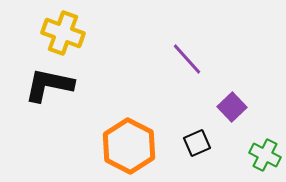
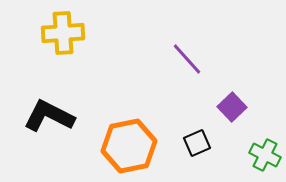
yellow cross: rotated 24 degrees counterclockwise
black L-shape: moved 31 px down; rotated 15 degrees clockwise
orange hexagon: rotated 22 degrees clockwise
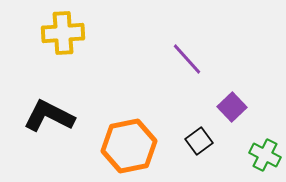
black square: moved 2 px right, 2 px up; rotated 12 degrees counterclockwise
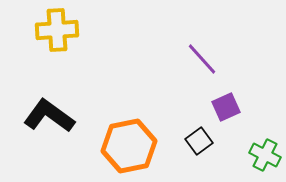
yellow cross: moved 6 px left, 3 px up
purple line: moved 15 px right
purple square: moved 6 px left; rotated 20 degrees clockwise
black L-shape: rotated 9 degrees clockwise
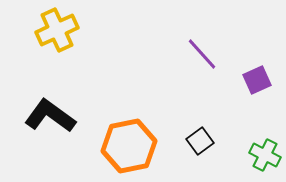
yellow cross: rotated 21 degrees counterclockwise
purple line: moved 5 px up
purple square: moved 31 px right, 27 px up
black L-shape: moved 1 px right
black square: moved 1 px right
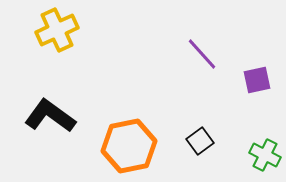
purple square: rotated 12 degrees clockwise
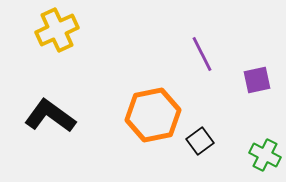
purple line: rotated 15 degrees clockwise
orange hexagon: moved 24 px right, 31 px up
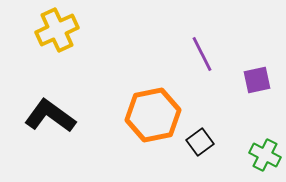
black square: moved 1 px down
